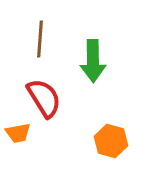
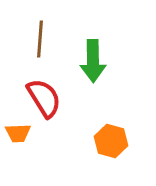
orange trapezoid: rotated 8 degrees clockwise
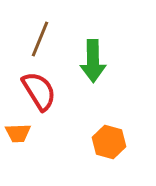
brown line: rotated 18 degrees clockwise
red semicircle: moved 5 px left, 7 px up
orange hexagon: moved 2 px left, 1 px down
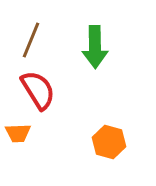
brown line: moved 9 px left, 1 px down
green arrow: moved 2 px right, 14 px up
red semicircle: moved 1 px left, 1 px up
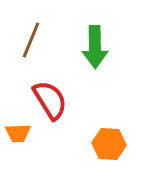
red semicircle: moved 12 px right, 10 px down
orange hexagon: moved 2 px down; rotated 12 degrees counterclockwise
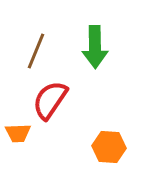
brown line: moved 5 px right, 11 px down
red semicircle: rotated 114 degrees counterclockwise
orange hexagon: moved 3 px down
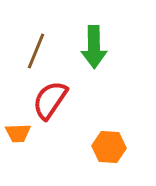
green arrow: moved 1 px left
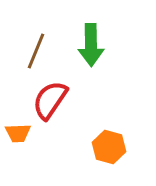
green arrow: moved 3 px left, 2 px up
orange hexagon: rotated 12 degrees clockwise
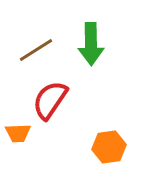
green arrow: moved 1 px up
brown line: moved 1 px up; rotated 36 degrees clockwise
orange hexagon: rotated 24 degrees counterclockwise
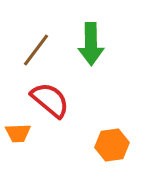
brown line: rotated 21 degrees counterclockwise
red semicircle: rotated 96 degrees clockwise
orange hexagon: moved 3 px right, 2 px up
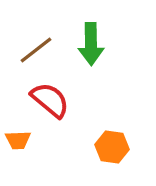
brown line: rotated 15 degrees clockwise
orange trapezoid: moved 7 px down
orange hexagon: moved 2 px down; rotated 16 degrees clockwise
